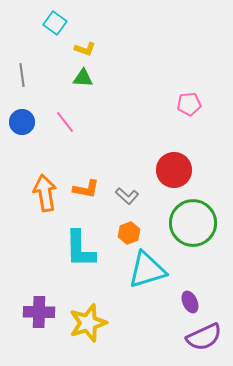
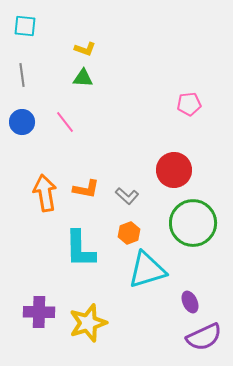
cyan square: moved 30 px left, 3 px down; rotated 30 degrees counterclockwise
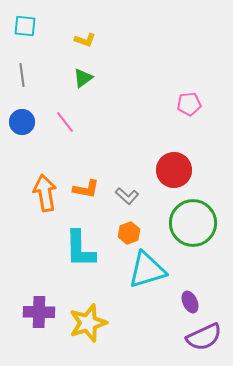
yellow L-shape: moved 9 px up
green triangle: rotated 40 degrees counterclockwise
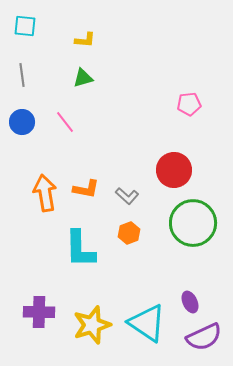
yellow L-shape: rotated 15 degrees counterclockwise
green triangle: rotated 20 degrees clockwise
cyan triangle: moved 53 px down; rotated 51 degrees clockwise
yellow star: moved 4 px right, 2 px down
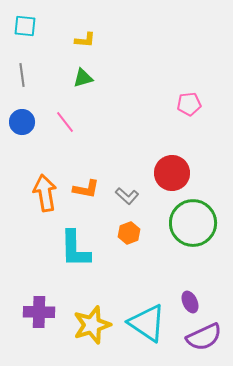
red circle: moved 2 px left, 3 px down
cyan L-shape: moved 5 px left
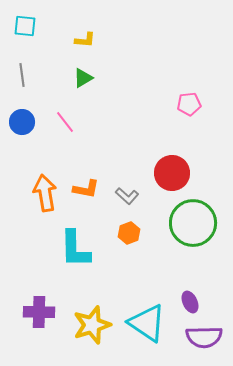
green triangle: rotated 15 degrees counterclockwise
purple semicircle: rotated 24 degrees clockwise
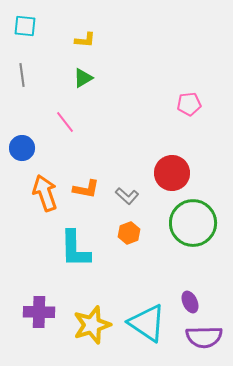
blue circle: moved 26 px down
orange arrow: rotated 9 degrees counterclockwise
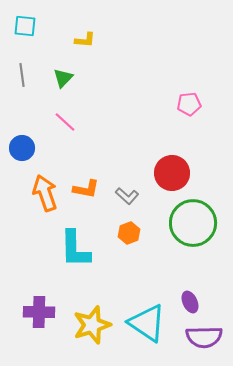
green triangle: moved 20 px left; rotated 15 degrees counterclockwise
pink line: rotated 10 degrees counterclockwise
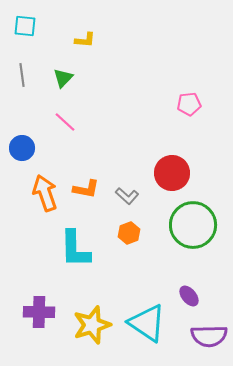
green circle: moved 2 px down
purple ellipse: moved 1 px left, 6 px up; rotated 15 degrees counterclockwise
purple semicircle: moved 5 px right, 1 px up
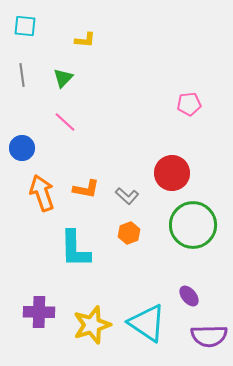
orange arrow: moved 3 px left
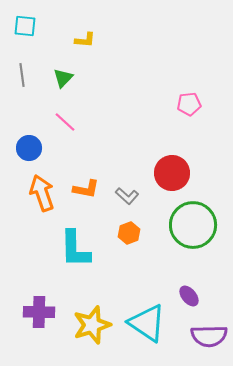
blue circle: moved 7 px right
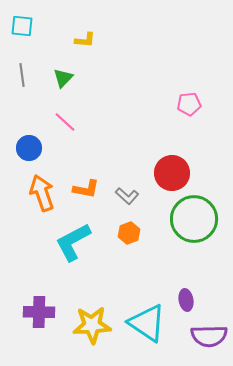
cyan square: moved 3 px left
green circle: moved 1 px right, 6 px up
cyan L-shape: moved 2 px left, 7 px up; rotated 63 degrees clockwise
purple ellipse: moved 3 px left, 4 px down; rotated 30 degrees clockwise
yellow star: rotated 15 degrees clockwise
